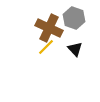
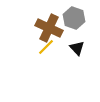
black triangle: moved 2 px right, 1 px up
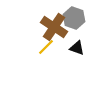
brown cross: moved 5 px right, 1 px up; rotated 8 degrees clockwise
black triangle: rotated 28 degrees counterclockwise
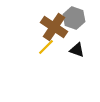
black triangle: moved 2 px down
